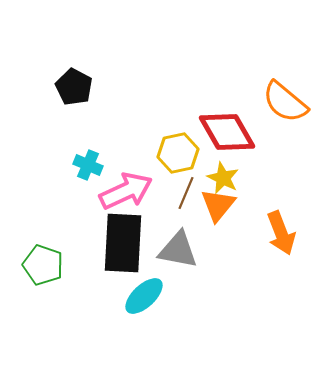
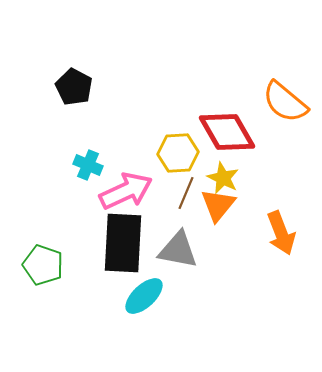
yellow hexagon: rotated 9 degrees clockwise
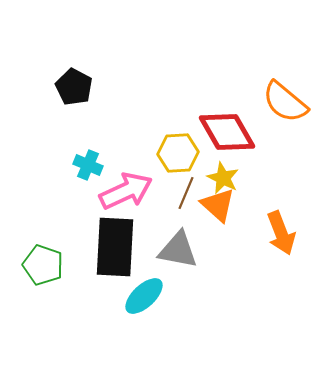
orange triangle: rotated 27 degrees counterclockwise
black rectangle: moved 8 px left, 4 px down
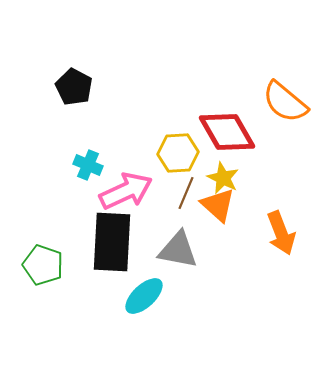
black rectangle: moved 3 px left, 5 px up
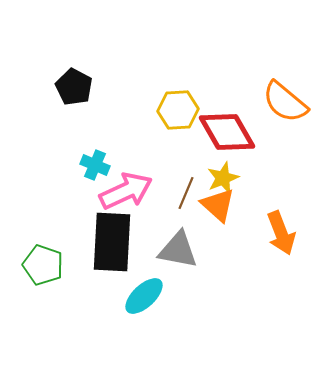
yellow hexagon: moved 43 px up
cyan cross: moved 7 px right
yellow star: rotated 24 degrees clockwise
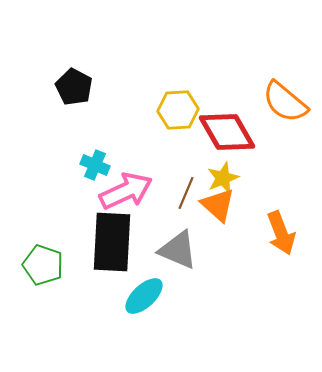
gray triangle: rotated 12 degrees clockwise
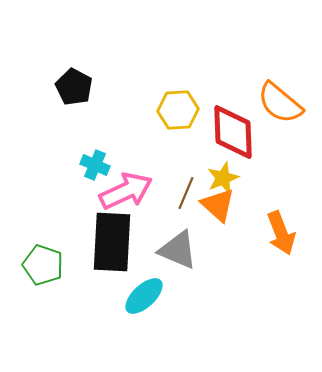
orange semicircle: moved 5 px left, 1 px down
red diamond: moved 6 px right; rotated 28 degrees clockwise
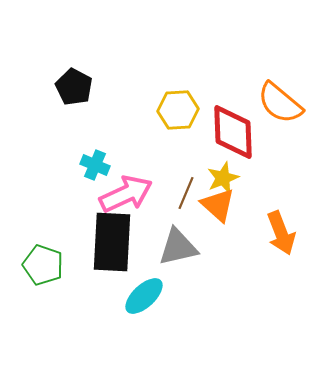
pink arrow: moved 3 px down
gray triangle: moved 3 px up; rotated 36 degrees counterclockwise
